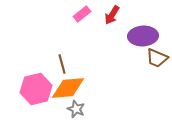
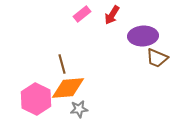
pink hexagon: moved 10 px down; rotated 20 degrees counterclockwise
gray star: moved 3 px right; rotated 30 degrees counterclockwise
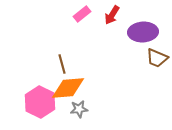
purple ellipse: moved 4 px up
pink hexagon: moved 4 px right, 3 px down
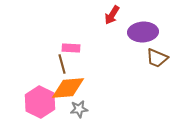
pink rectangle: moved 11 px left, 34 px down; rotated 42 degrees clockwise
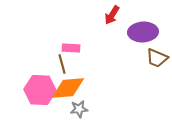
pink hexagon: moved 12 px up; rotated 24 degrees counterclockwise
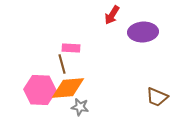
brown trapezoid: moved 39 px down
gray star: moved 1 px right, 2 px up; rotated 18 degrees clockwise
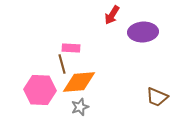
orange diamond: moved 11 px right, 6 px up
gray star: rotated 30 degrees counterclockwise
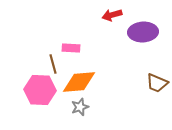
red arrow: rotated 42 degrees clockwise
brown line: moved 9 px left
brown trapezoid: moved 14 px up
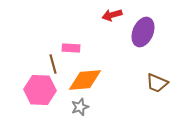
purple ellipse: rotated 64 degrees counterclockwise
orange diamond: moved 6 px right, 2 px up
